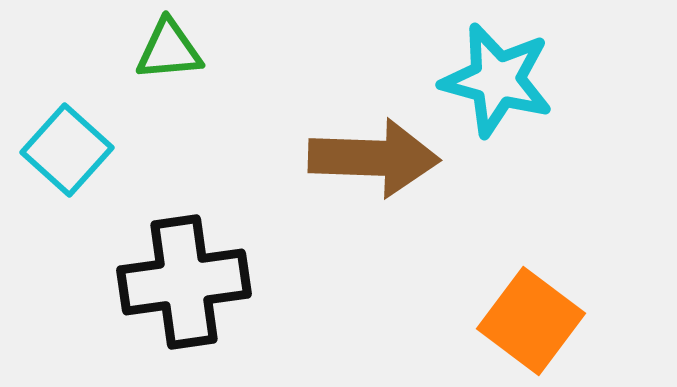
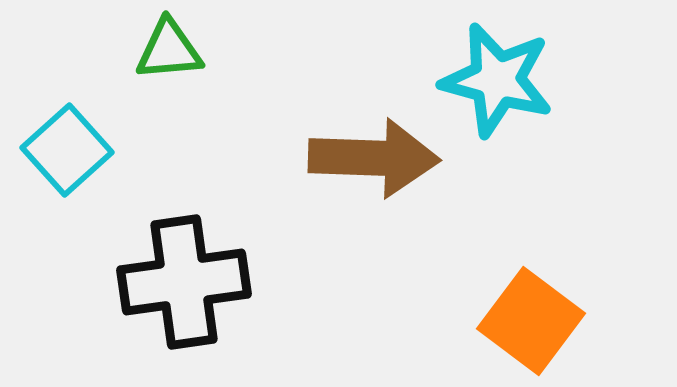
cyan square: rotated 6 degrees clockwise
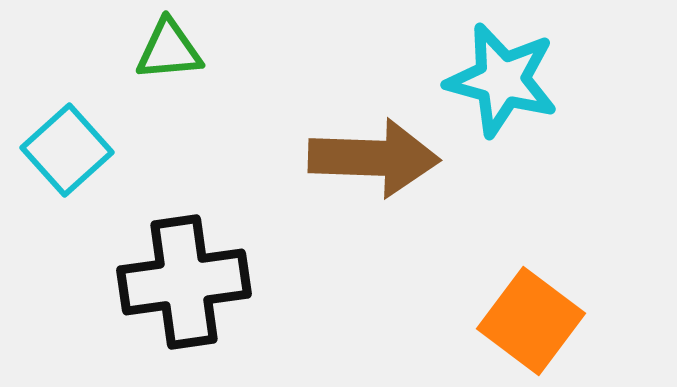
cyan star: moved 5 px right
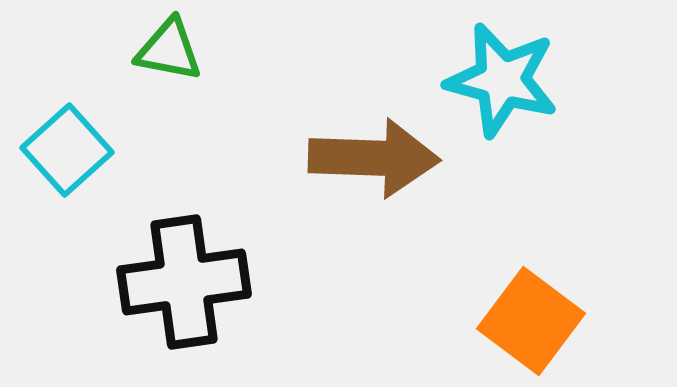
green triangle: rotated 16 degrees clockwise
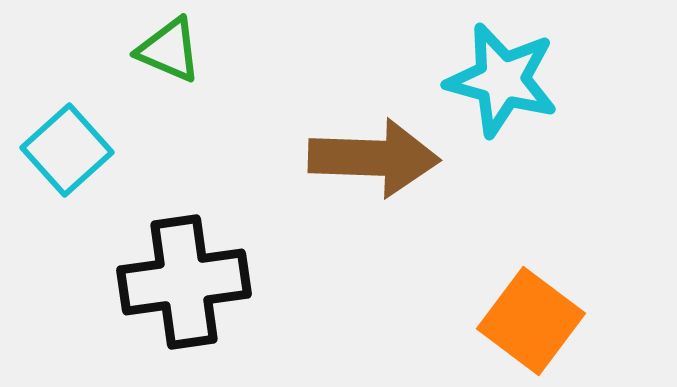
green triangle: rotated 12 degrees clockwise
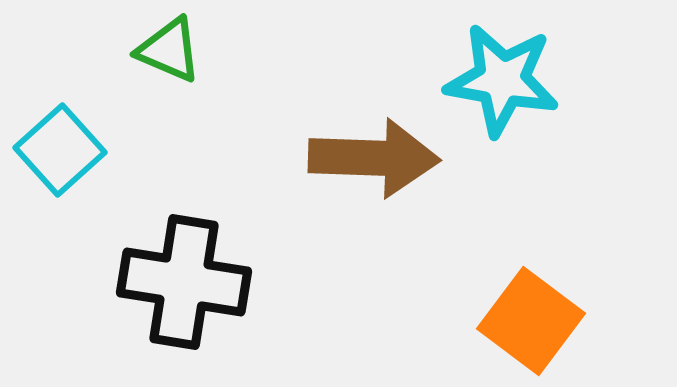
cyan star: rotated 5 degrees counterclockwise
cyan square: moved 7 px left
black cross: rotated 17 degrees clockwise
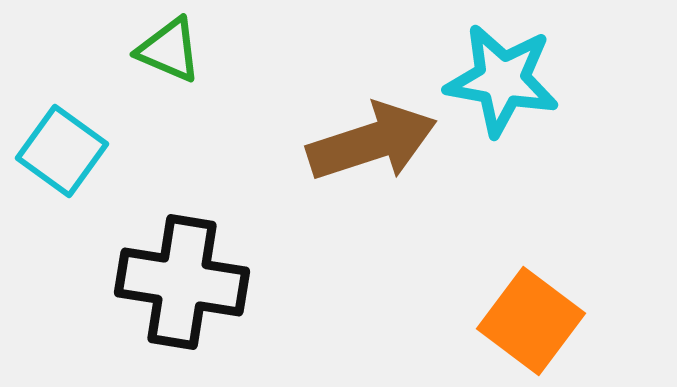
cyan square: moved 2 px right, 1 px down; rotated 12 degrees counterclockwise
brown arrow: moved 2 px left, 16 px up; rotated 20 degrees counterclockwise
black cross: moved 2 px left
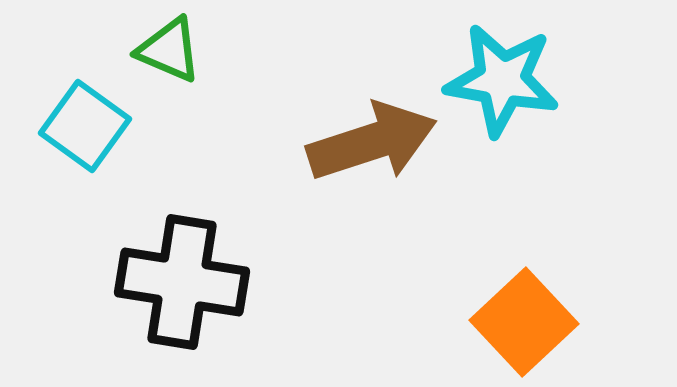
cyan square: moved 23 px right, 25 px up
orange square: moved 7 px left, 1 px down; rotated 10 degrees clockwise
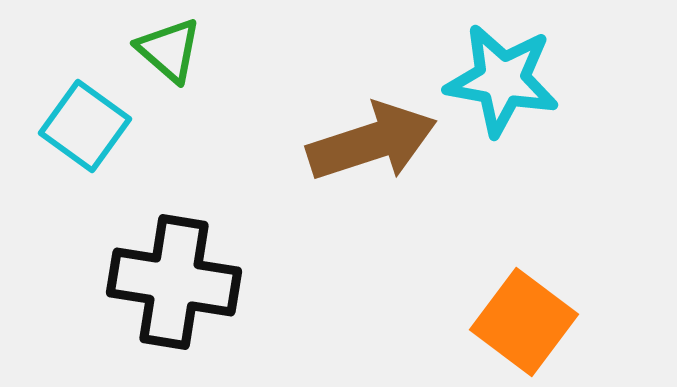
green triangle: rotated 18 degrees clockwise
black cross: moved 8 px left
orange square: rotated 10 degrees counterclockwise
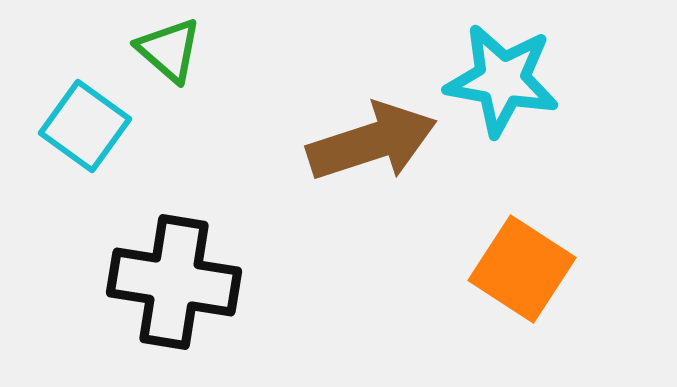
orange square: moved 2 px left, 53 px up; rotated 4 degrees counterclockwise
